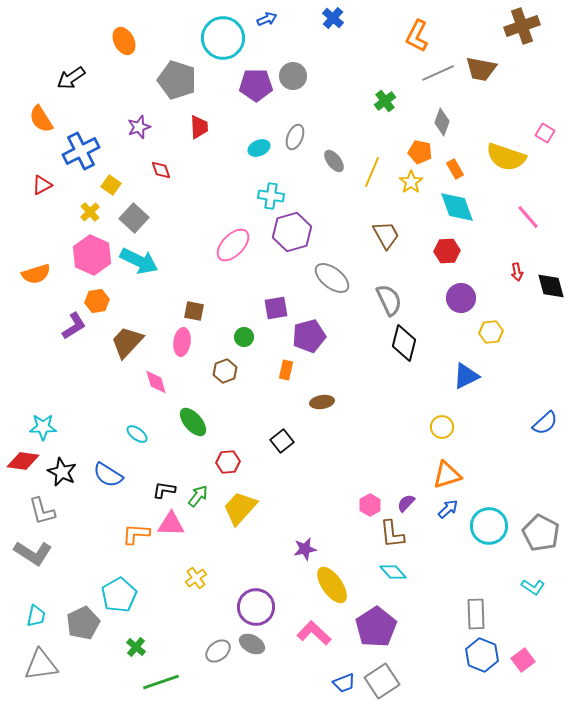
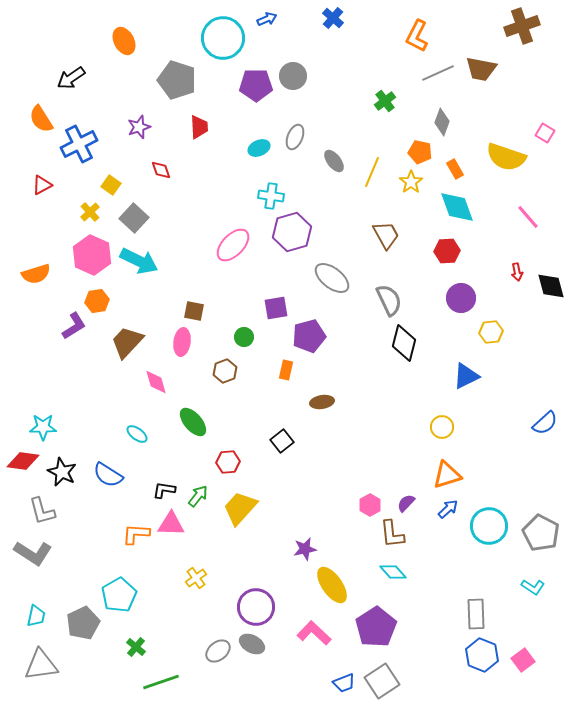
blue cross at (81, 151): moved 2 px left, 7 px up
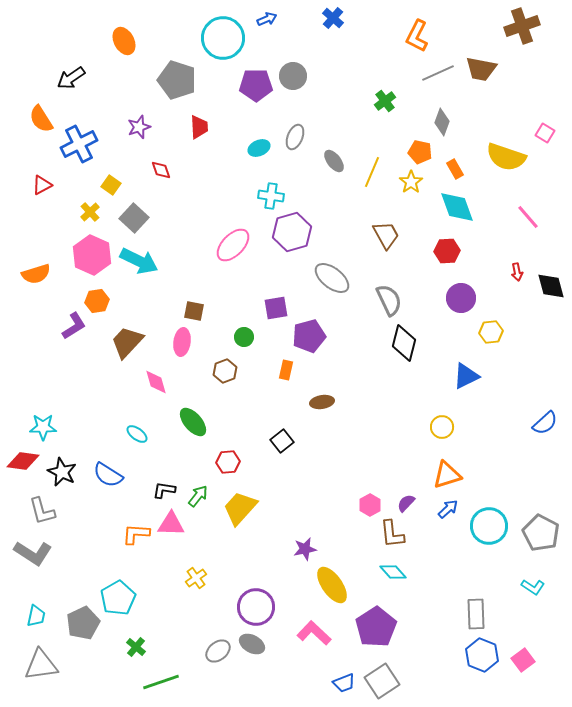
cyan pentagon at (119, 595): moved 1 px left, 3 px down
